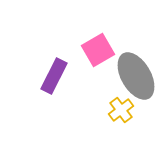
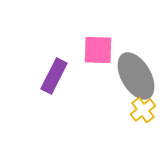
pink square: rotated 32 degrees clockwise
yellow cross: moved 22 px right
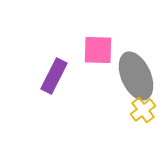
gray ellipse: rotated 6 degrees clockwise
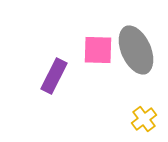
gray ellipse: moved 26 px up
yellow cross: moved 1 px right, 9 px down
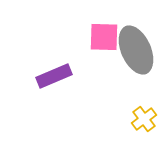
pink square: moved 6 px right, 13 px up
purple rectangle: rotated 40 degrees clockwise
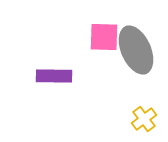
purple rectangle: rotated 24 degrees clockwise
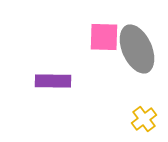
gray ellipse: moved 1 px right, 1 px up
purple rectangle: moved 1 px left, 5 px down
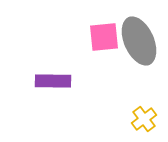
pink square: rotated 8 degrees counterclockwise
gray ellipse: moved 2 px right, 8 px up
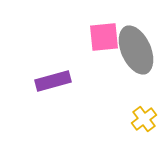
gray ellipse: moved 3 px left, 9 px down
purple rectangle: rotated 16 degrees counterclockwise
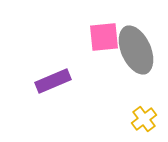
purple rectangle: rotated 8 degrees counterclockwise
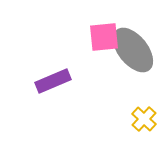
gray ellipse: moved 3 px left; rotated 15 degrees counterclockwise
yellow cross: rotated 10 degrees counterclockwise
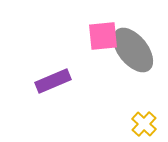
pink square: moved 1 px left, 1 px up
yellow cross: moved 5 px down
